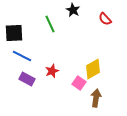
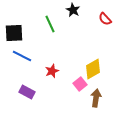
purple rectangle: moved 13 px down
pink square: moved 1 px right, 1 px down; rotated 16 degrees clockwise
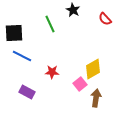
red star: moved 1 px down; rotated 24 degrees clockwise
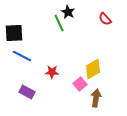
black star: moved 5 px left, 2 px down
green line: moved 9 px right, 1 px up
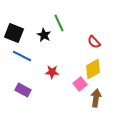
black star: moved 24 px left, 23 px down
red semicircle: moved 11 px left, 23 px down
black square: rotated 24 degrees clockwise
purple rectangle: moved 4 px left, 2 px up
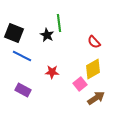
green line: rotated 18 degrees clockwise
black star: moved 3 px right
brown arrow: rotated 48 degrees clockwise
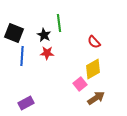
black star: moved 3 px left
blue line: rotated 66 degrees clockwise
red star: moved 5 px left, 19 px up
purple rectangle: moved 3 px right, 13 px down; rotated 56 degrees counterclockwise
